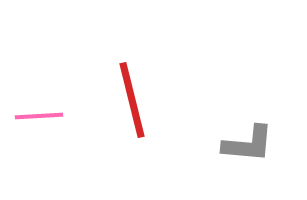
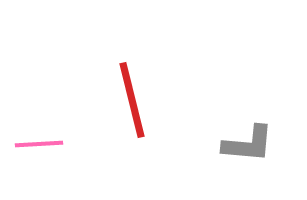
pink line: moved 28 px down
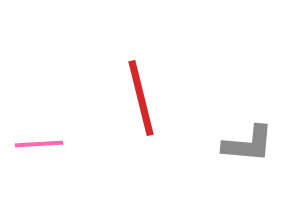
red line: moved 9 px right, 2 px up
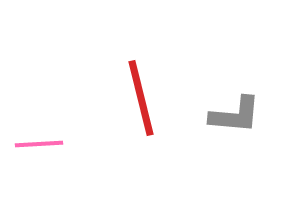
gray L-shape: moved 13 px left, 29 px up
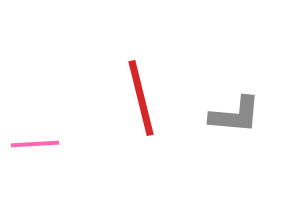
pink line: moved 4 px left
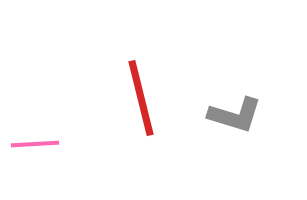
gray L-shape: rotated 12 degrees clockwise
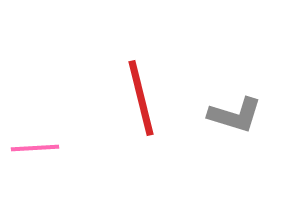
pink line: moved 4 px down
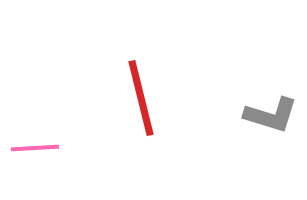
gray L-shape: moved 36 px right
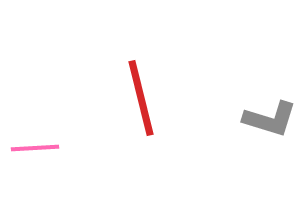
gray L-shape: moved 1 px left, 4 px down
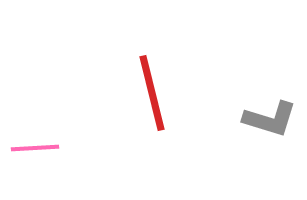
red line: moved 11 px right, 5 px up
